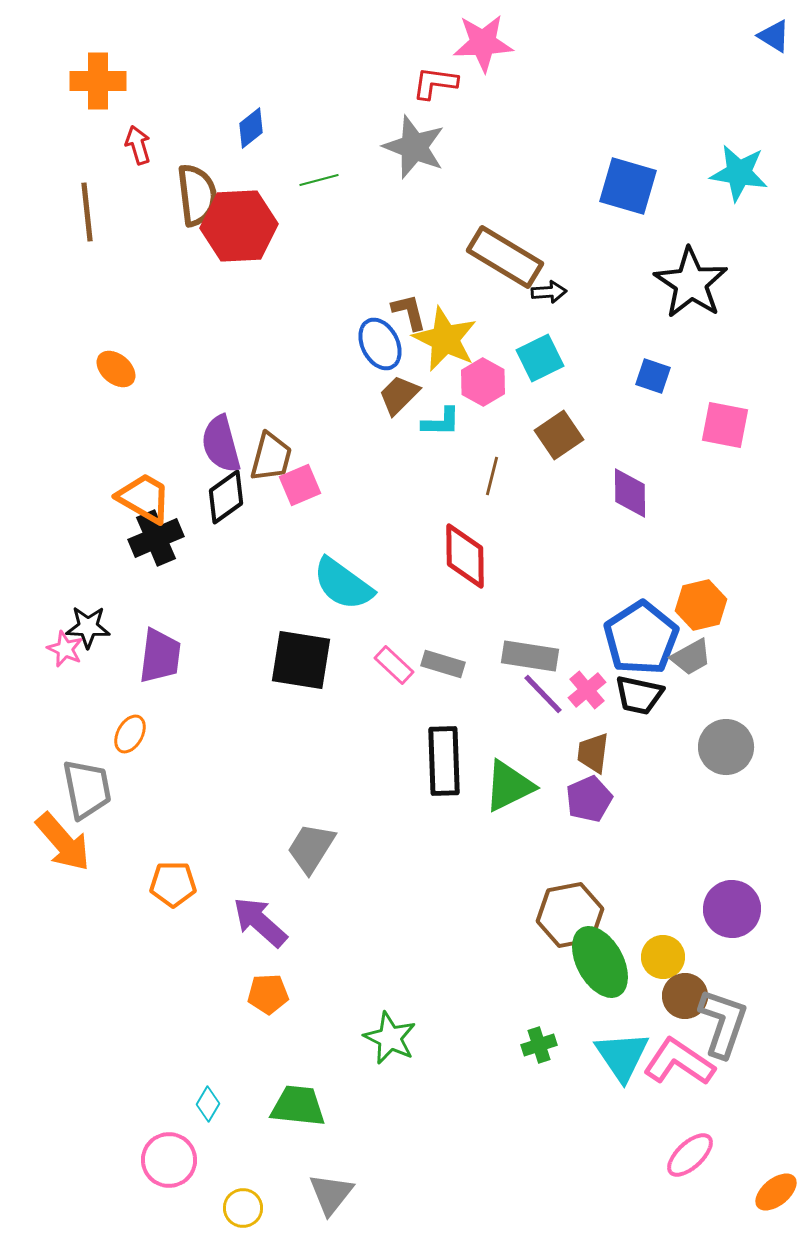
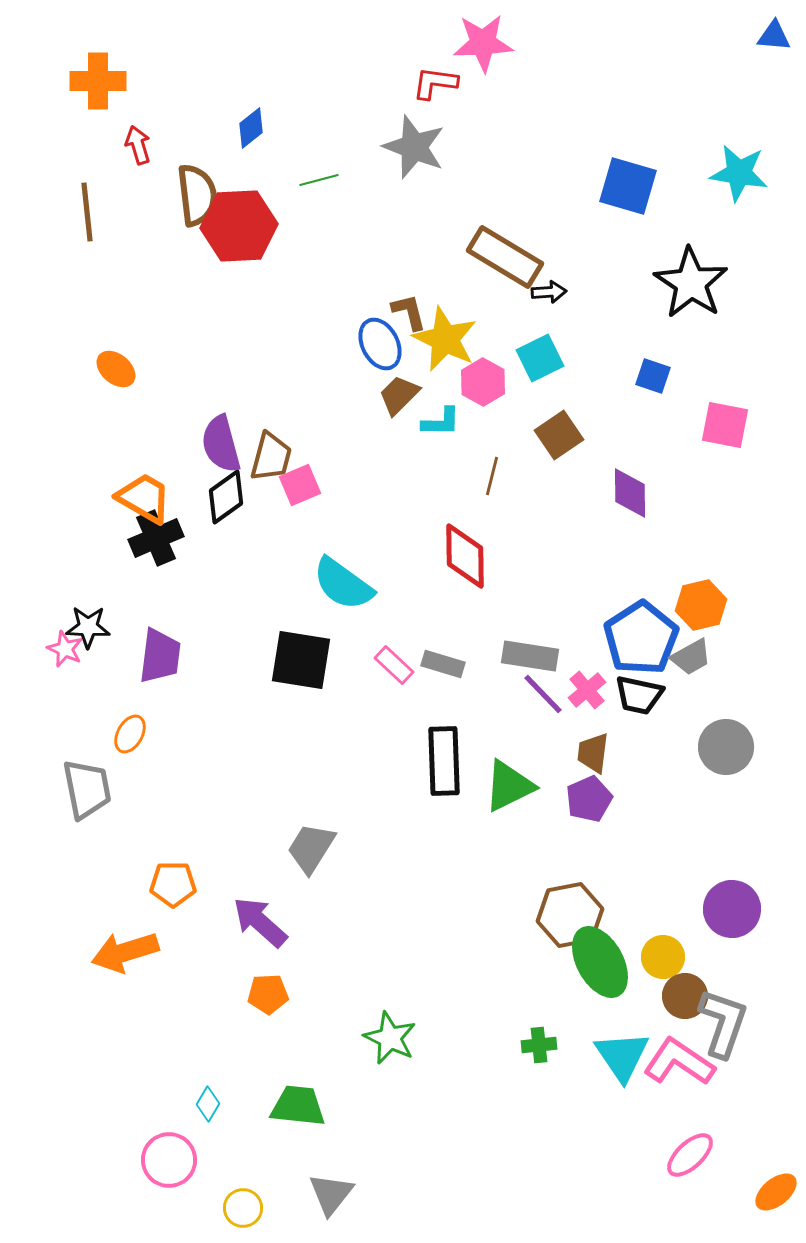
blue triangle at (774, 36): rotated 27 degrees counterclockwise
orange arrow at (63, 842): moved 62 px right, 110 px down; rotated 114 degrees clockwise
green cross at (539, 1045): rotated 12 degrees clockwise
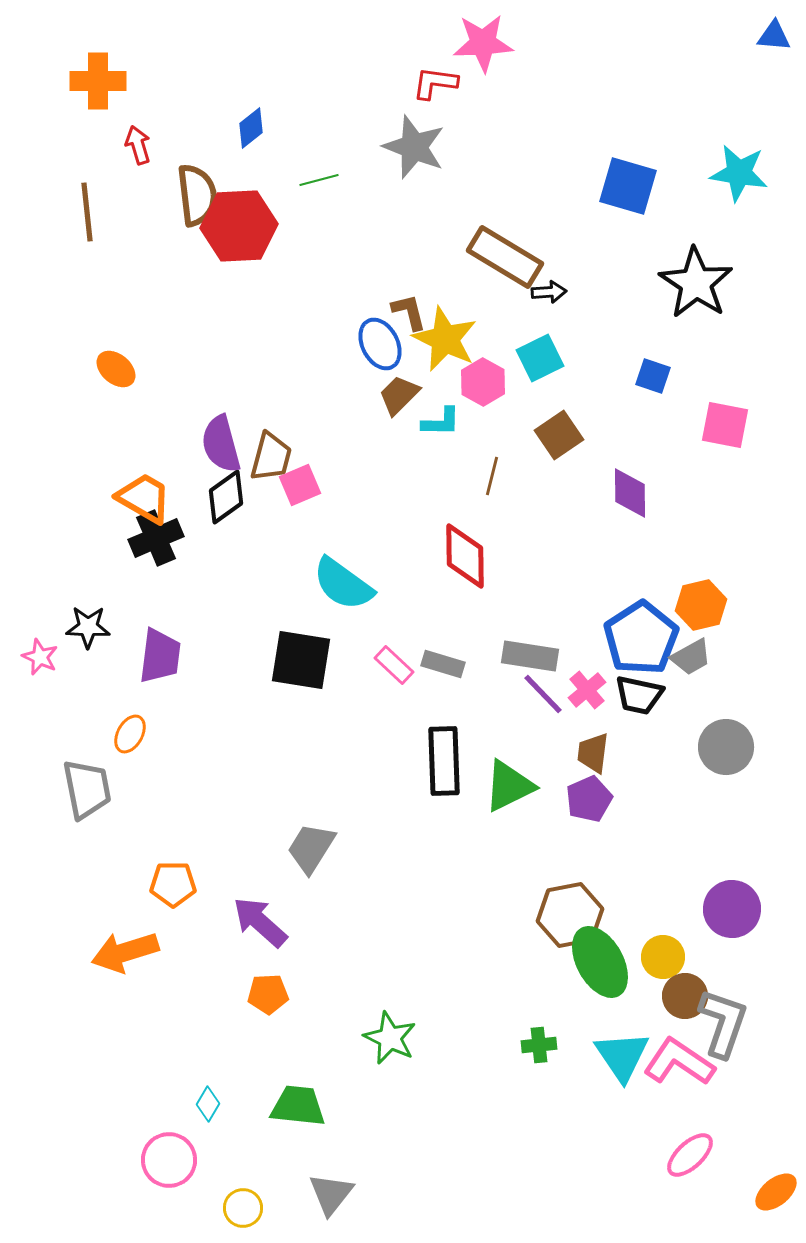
black star at (691, 283): moved 5 px right
pink star at (65, 649): moved 25 px left, 8 px down
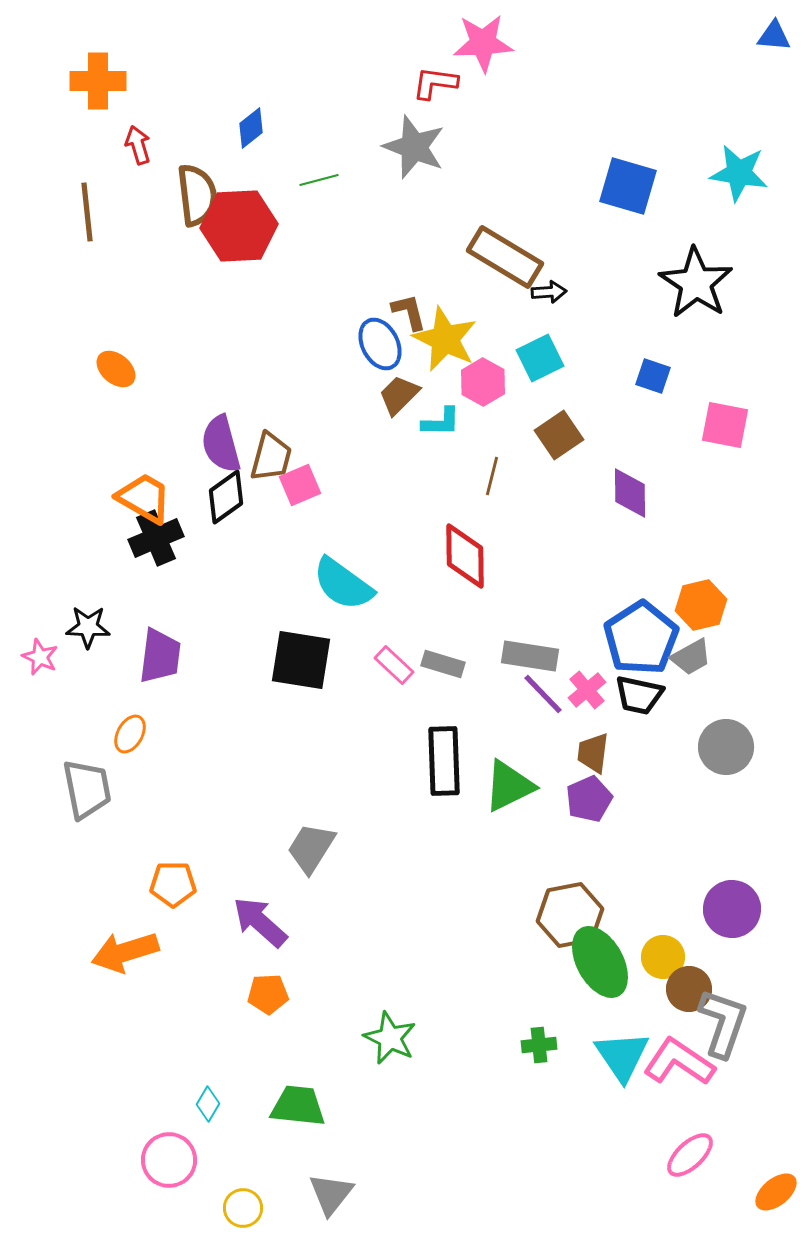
brown circle at (685, 996): moved 4 px right, 7 px up
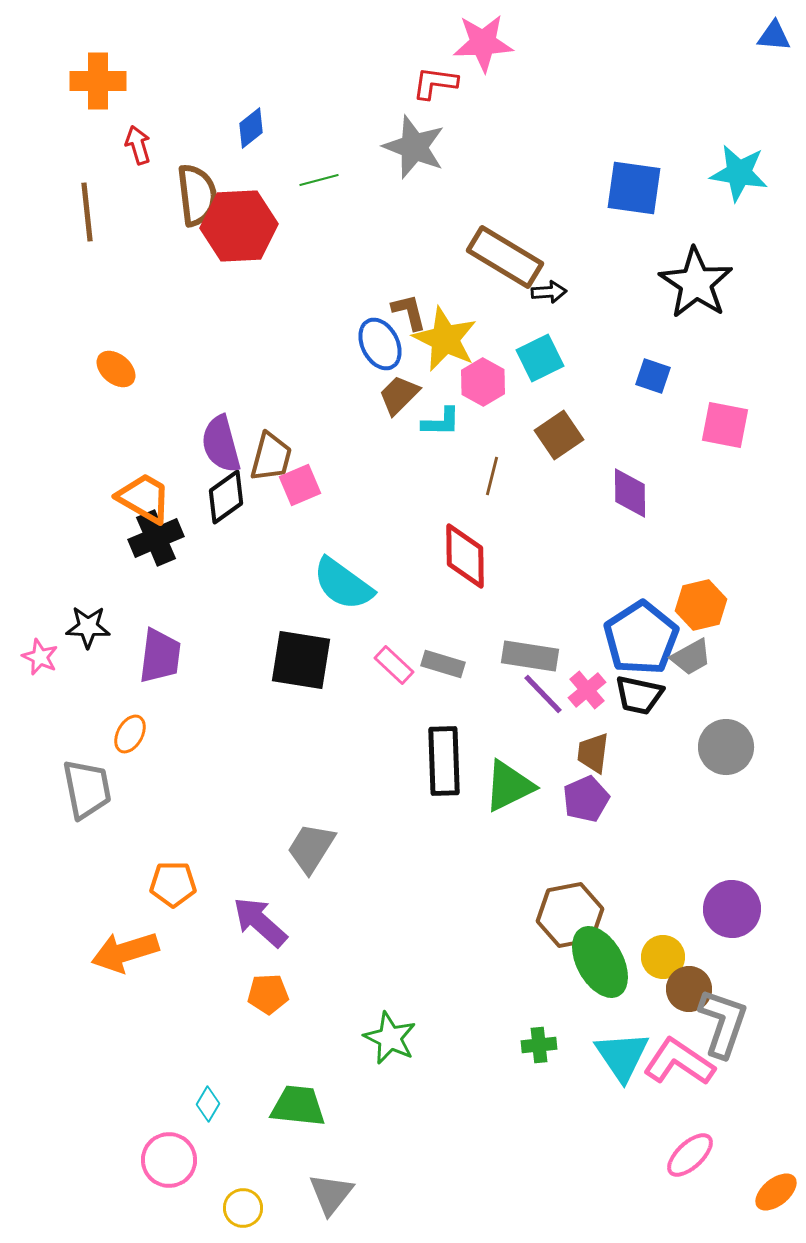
blue square at (628, 186): moved 6 px right, 2 px down; rotated 8 degrees counterclockwise
purple pentagon at (589, 799): moved 3 px left
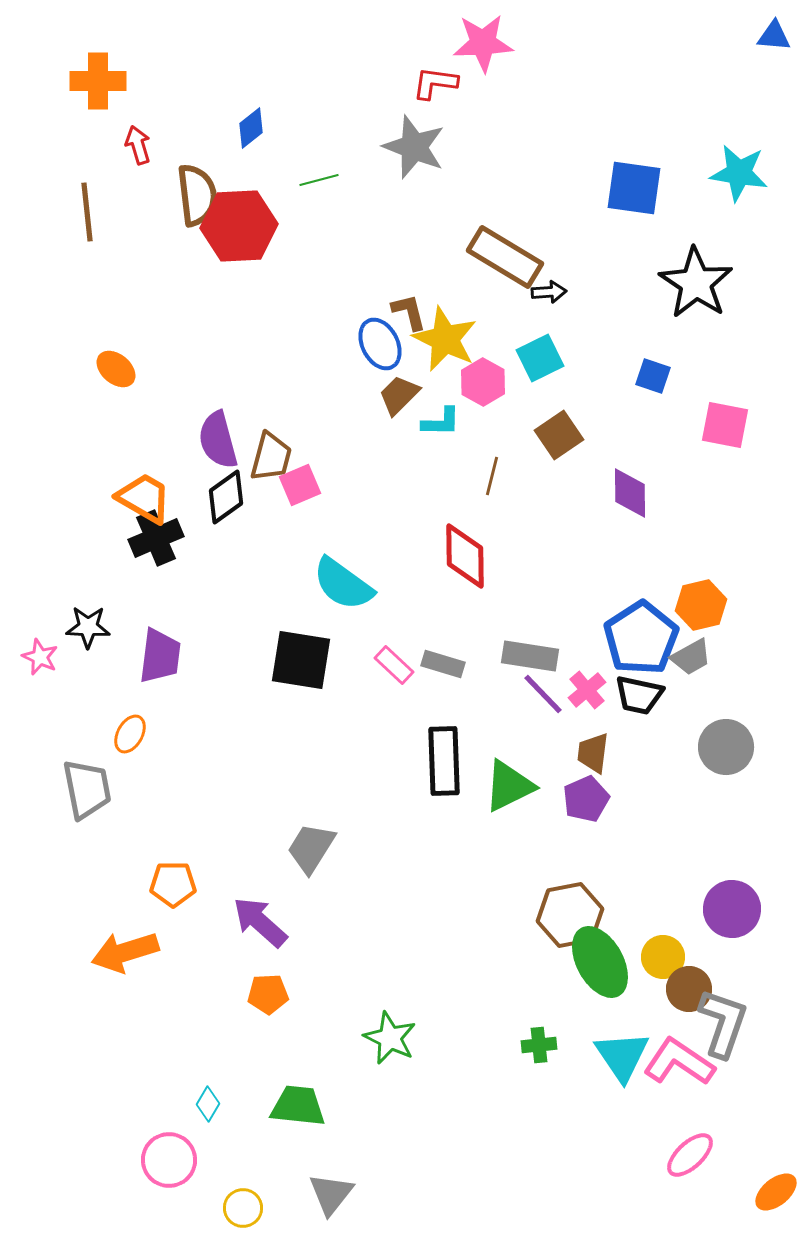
purple semicircle at (221, 444): moved 3 px left, 4 px up
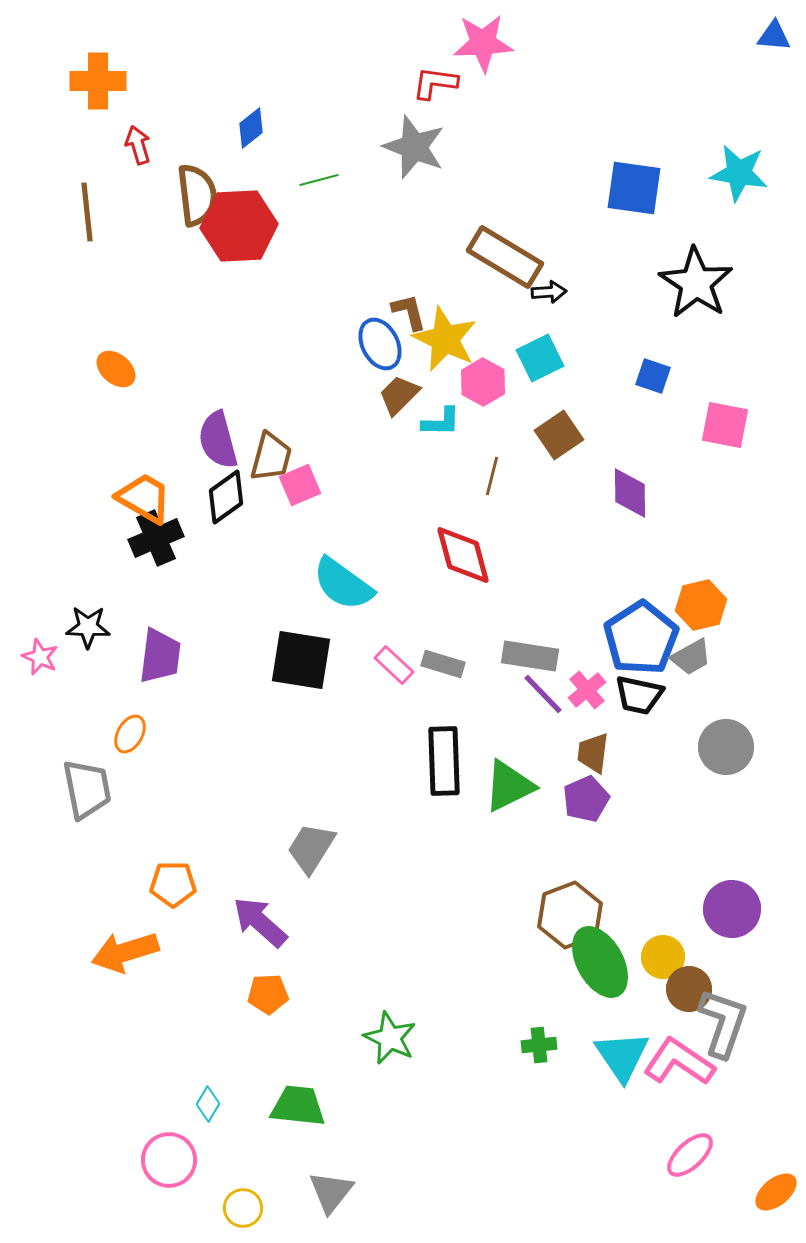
red diamond at (465, 556): moved 2 px left, 1 px up; rotated 14 degrees counterclockwise
brown hexagon at (570, 915): rotated 10 degrees counterclockwise
gray triangle at (331, 1194): moved 2 px up
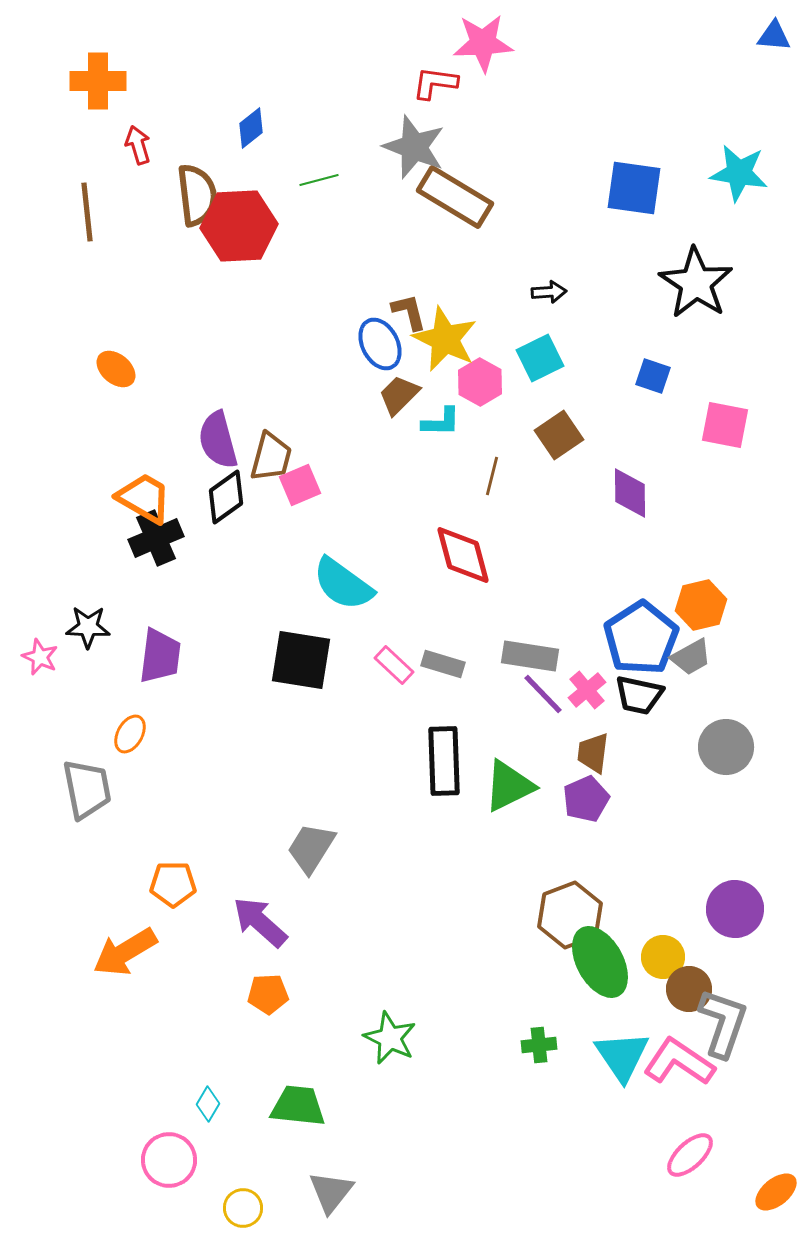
brown rectangle at (505, 257): moved 50 px left, 60 px up
pink hexagon at (483, 382): moved 3 px left
purple circle at (732, 909): moved 3 px right
orange arrow at (125, 952): rotated 14 degrees counterclockwise
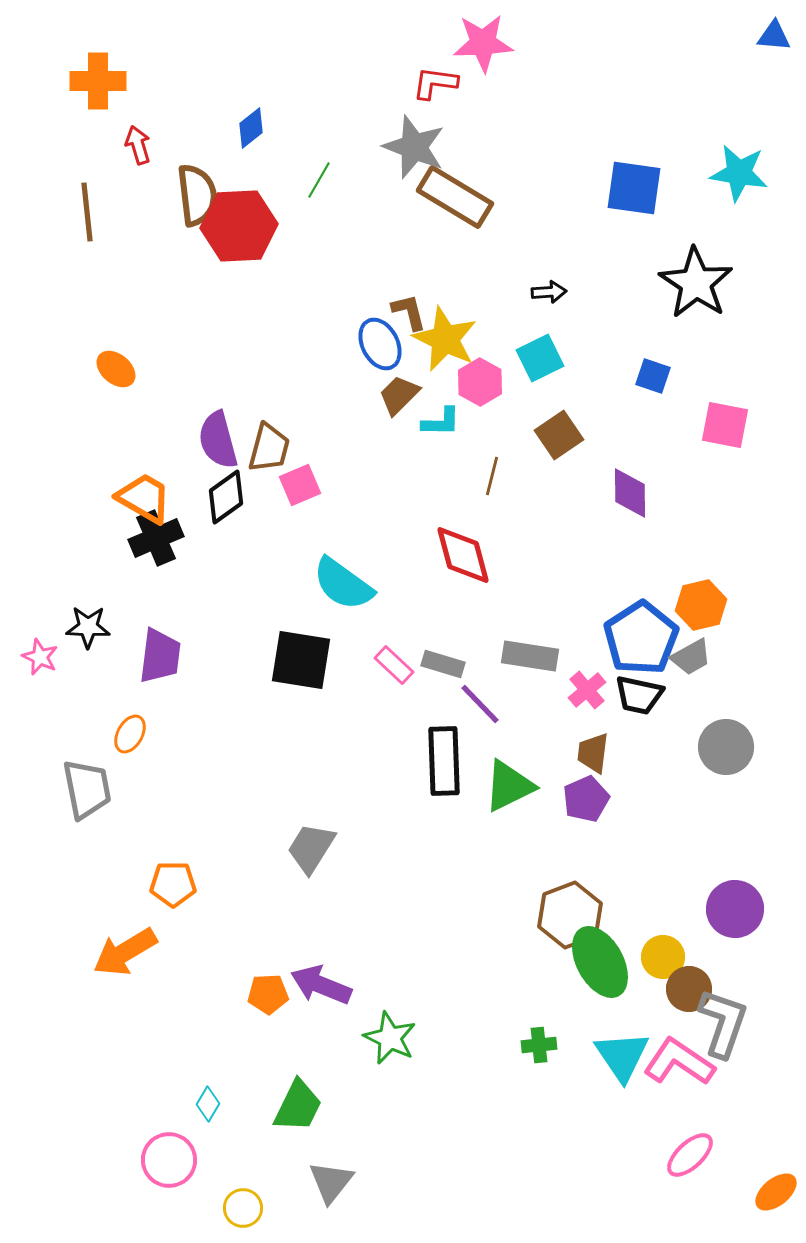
green line at (319, 180): rotated 45 degrees counterclockwise
brown trapezoid at (271, 457): moved 2 px left, 9 px up
purple line at (543, 694): moved 63 px left, 10 px down
purple arrow at (260, 922): moved 61 px right, 63 px down; rotated 20 degrees counterclockwise
green trapezoid at (298, 1106): rotated 110 degrees clockwise
gray triangle at (331, 1192): moved 10 px up
